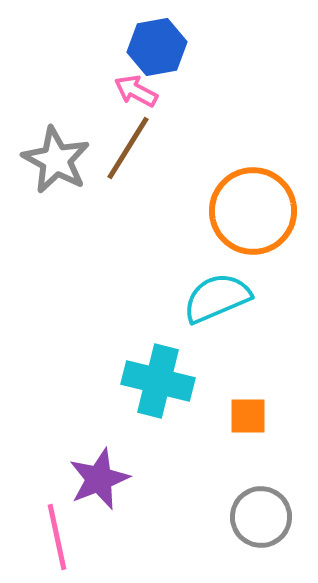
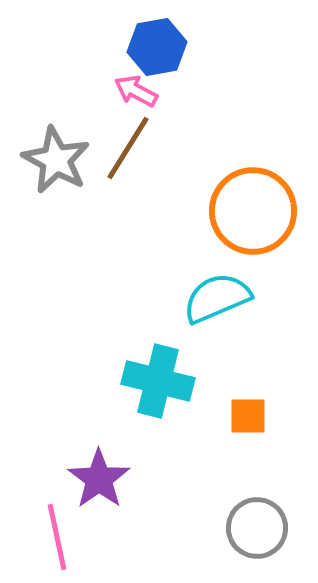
purple star: rotated 14 degrees counterclockwise
gray circle: moved 4 px left, 11 px down
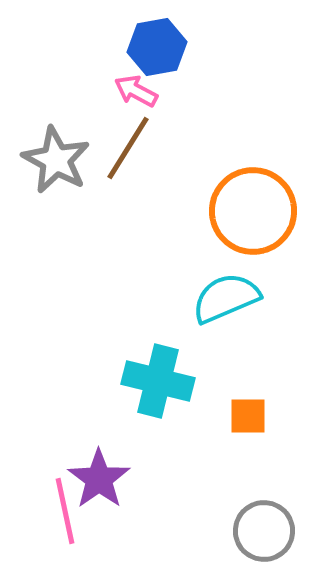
cyan semicircle: moved 9 px right
gray circle: moved 7 px right, 3 px down
pink line: moved 8 px right, 26 px up
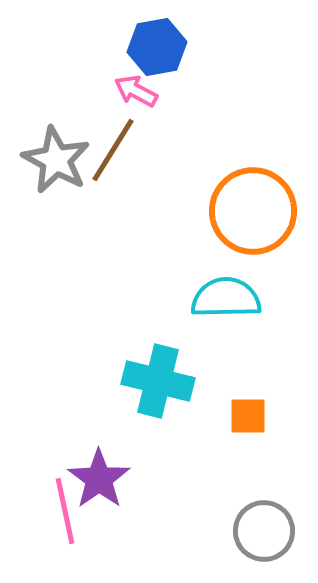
brown line: moved 15 px left, 2 px down
cyan semicircle: rotated 22 degrees clockwise
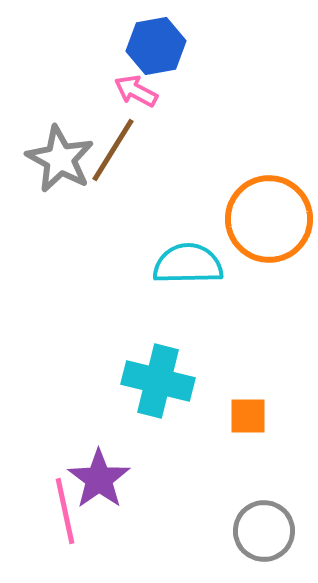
blue hexagon: moved 1 px left, 1 px up
gray star: moved 4 px right, 1 px up
orange circle: moved 16 px right, 8 px down
cyan semicircle: moved 38 px left, 34 px up
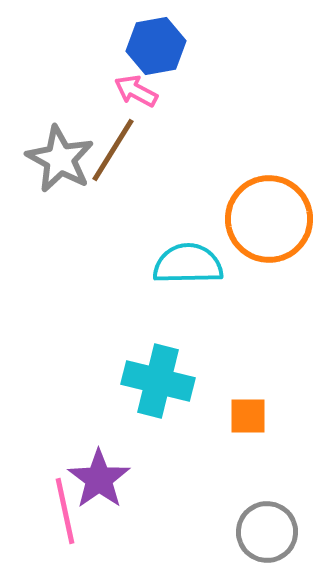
gray circle: moved 3 px right, 1 px down
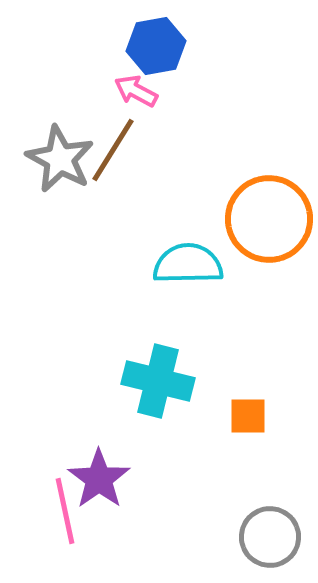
gray circle: moved 3 px right, 5 px down
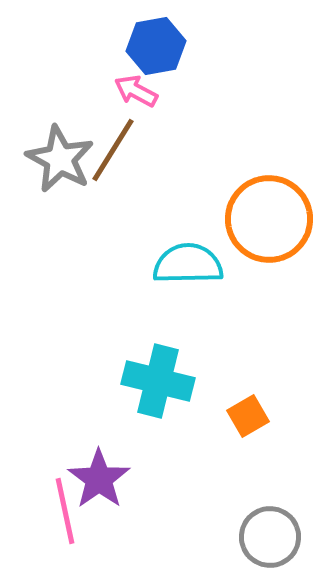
orange square: rotated 30 degrees counterclockwise
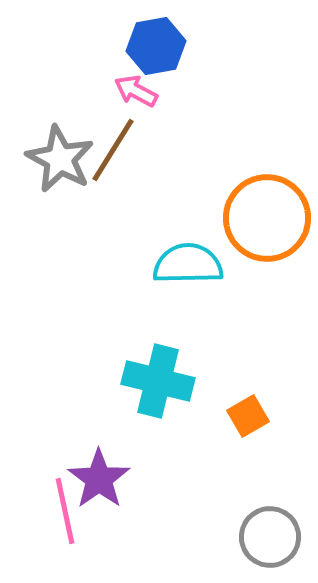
orange circle: moved 2 px left, 1 px up
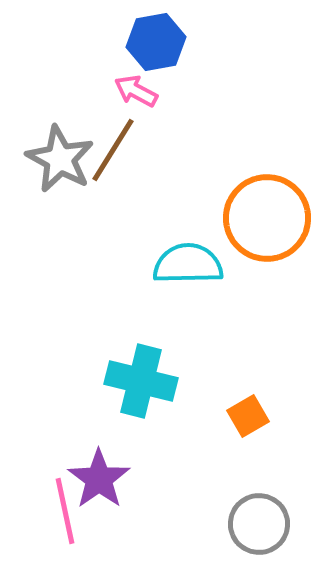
blue hexagon: moved 4 px up
cyan cross: moved 17 px left
gray circle: moved 11 px left, 13 px up
